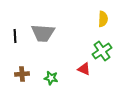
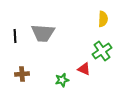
green star: moved 11 px right, 2 px down; rotated 24 degrees counterclockwise
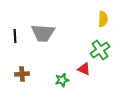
green cross: moved 2 px left, 1 px up
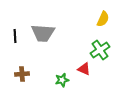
yellow semicircle: rotated 21 degrees clockwise
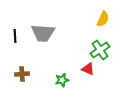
red triangle: moved 4 px right
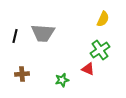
black line: rotated 16 degrees clockwise
